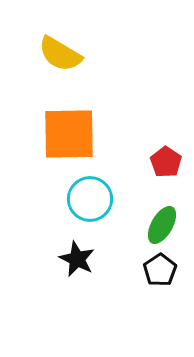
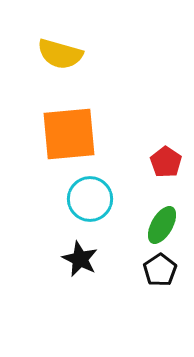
yellow semicircle: rotated 15 degrees counterclockwise
orange square: rotated 4 degrees counterclockwise
black star: moved 3 px right
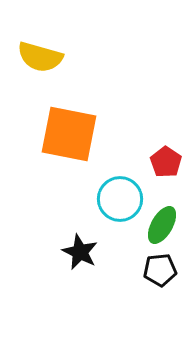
yellow semicircle: moved 20 px left, 3 px down
orange square: rotated 16 degrees clockwise
cyan circle: moved 30 px right
black star: moved 7 px up
black pentagon: rotated 28 degrees clockwise
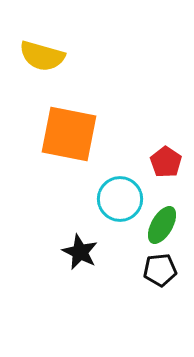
yellow semicircle: moved 2 px right, 1 px up
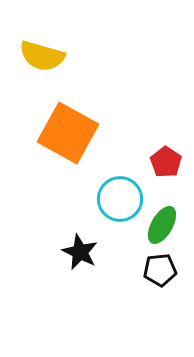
orange square: moved 1 px left, 1 px up; rotated 18 degrees clockwise
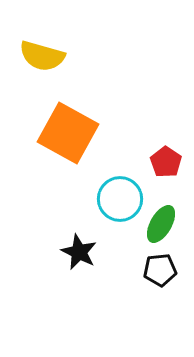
green ellipse: moved 1 px left, 1 px up
black star: moved 1 px left
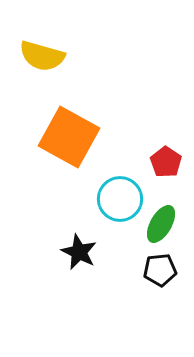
orange square: moved 1 px right, 4 px down
